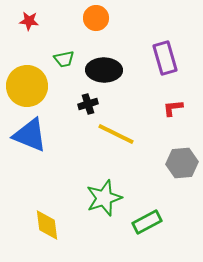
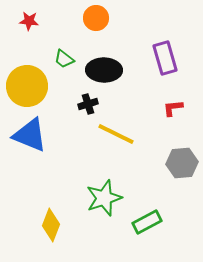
green trapezoid: rotated 50 degrees clockwise
yellow diamond: moved 4 px right; rotated 28 degrees clockwise
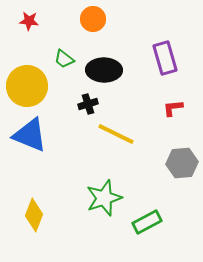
orange circle: moved 3 px left, 1 px down
yellow diamond: moved 17 px left, 10 px up
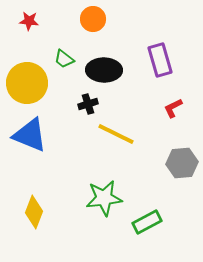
purple rectangle: moved 5 px left, 2 px down
yellow circle: moved 3 px up
red L-shape: rotated 20 degrees counterclockwise
green star: rotated 12 degrees clockwise
yellow diamond: moved 3 px up
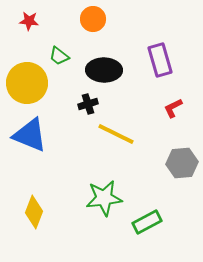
green trapezoid: moved 5 px left, 3 px up
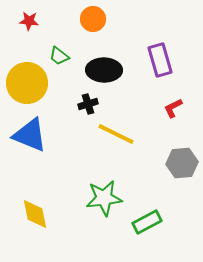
yellow diamond: moved 1 px right, 2 px down; rotated 32 degrees counterclockwise
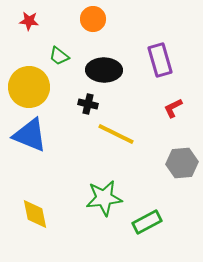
yellow circle: moved 2 px right, 4 px down
black cross: rotated 30 degrees clockwise
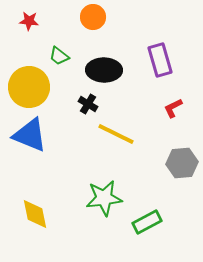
orange circle: moved 2 px up
black cross: rotated 18 degrees clockwise
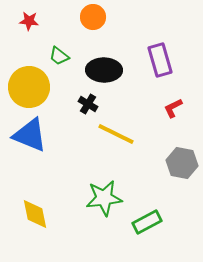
gray hexagon: rotated 16 degrees clockwise
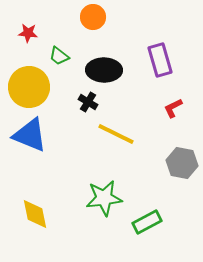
red star: moved 1 px left, 12 px down
black cross: moved 2 px up
